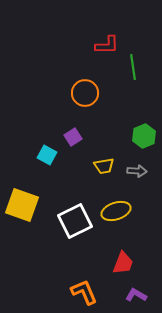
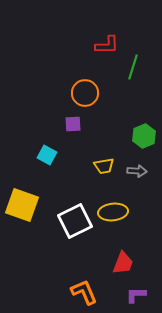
green line: rotated 25 degrees clockwise
purple square: moved 13 px up; rotated 30 degrees clockwise
yellow ellipse: moved 3 px left, 1 px down; rotated 12 degrees clockwise
purple L-shape: rotated 30 degrees counterclockwise
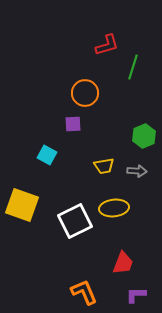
red L-shape: rotated 15 degrees counterclockwise
yellow ellipse: moved 1 px right, 4 px up
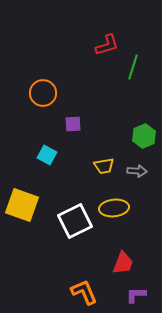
orange circle: moved 42 px left
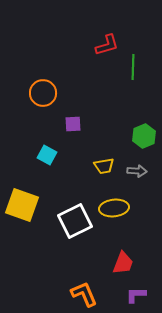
green line: rotated 15 degrees counterclockwise
orange L-shape: moved 2 px down
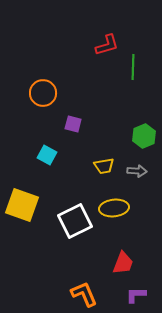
purple square: rotated 18 degrees clockwise
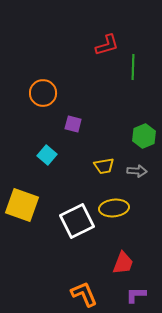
cyan square: rotated 12 degrees clockwise
white square: moved 2 px right
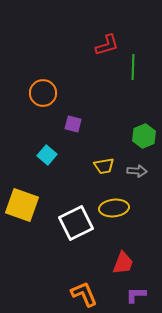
white square: moved 1 px left, 2 px down
